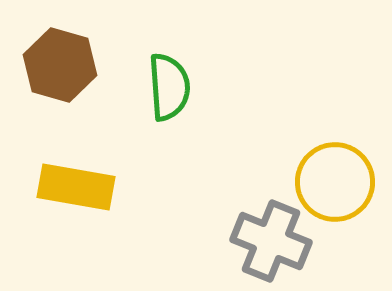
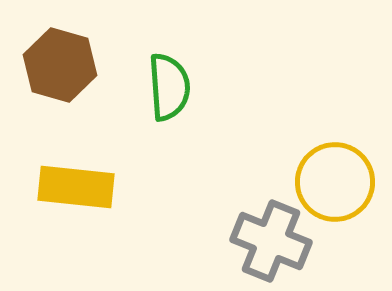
yellow rectangle: rotated 4 degrees counterclockwise
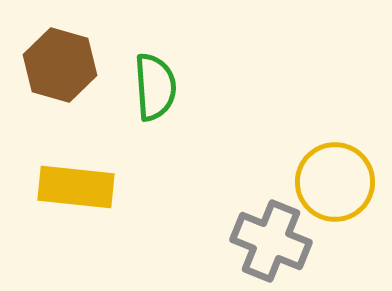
green semicircle: moved 14 px left
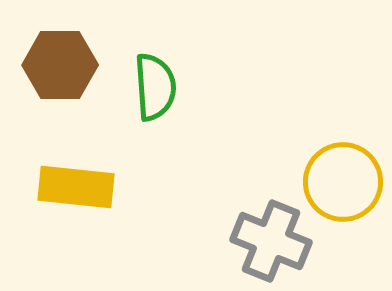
brown hexagon: rotated 16 degrees counterclockwise
yellow circle: moved 8 px right
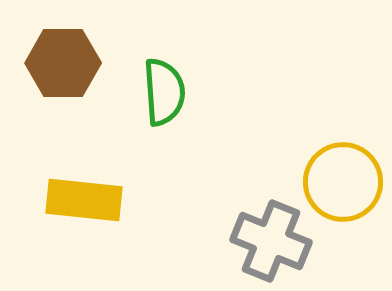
brown hexagon: moved 3 px right, 2 px up
green semicircle: moved 9 px right, 5 px down
yellow rectangle: moved 8 px right, 13 px down
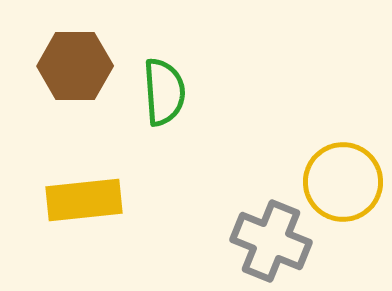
brown hexagon: moved 12 px right, 3 px down
yellow rectangle: rotated 12 degrees counterclockwise
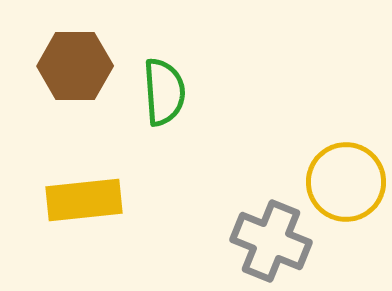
yellow circle: moved 3 px right
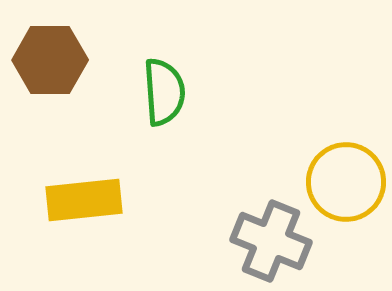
brown hexagon: moved 25 px left, 6 px up
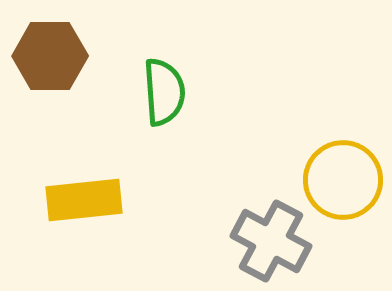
brown hexagon: moved 4 px up
yellow circle: moved 3 px left, 2 px up
gray cross: rotated 6 degrees clockwise
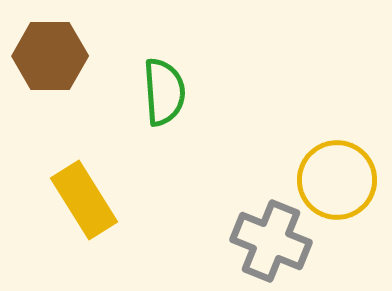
yellow circle: moved 6 px left
yellow rectangle: rotated 64 degrees clockwise
gray cross: rotated 6 degrees counterclockwise
